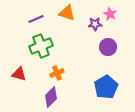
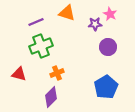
purple line: moved 3 px down
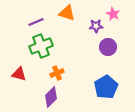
pink star: moved 3 px right
purple star: moved 1 px right, 2 px down
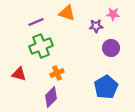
pink star: rotated 24 degrees counterclockwise
purple circle: moved 3 px right, 1 px down
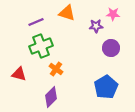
orange cross: moved 1 px left, 4 px up; rotated 32 degrees counterclockwise
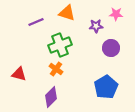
pink star: moved 3 px right
green cross: moved 19 px right, 1 px up
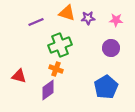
pink star: moved 6 px down
purple star: moved 8 px left, 8 px up
orange cross: rotated 16 degrees counterclockwise
red triangle: moved 2 px down
purple diamond: moved 3 px left, 7 px up; rotated 10 degrees clockwise
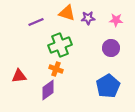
red triangle: rotated 21 degrees counterclockwise
blue pentagon: moved 2 px right, 1 px up
